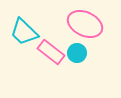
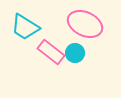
cyan trapezoid: moved 1 px right, 5 px up; rotated 12 degrees counterclockwise
cyan circle: moved 2 px left
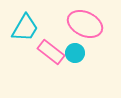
cyan trapezoid: moved 1 px down; rotated 92 degrees counterclockwise
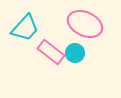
cyan trapezoid: rotated 12 degrees clockwise
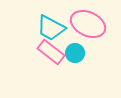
pink ellipse: moved 3 px right
cyan trapezoid: moved 26 px right; rotated 76 degrees clockwise
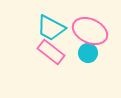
pink ellipse: moved 2 px right, 7 px down
cyan circle: moved 13 px right
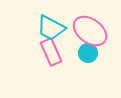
pink ellipse: rotated 12 degrees clockwise
pink rectangle: rotated 28 degrees clockwise
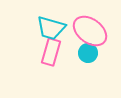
cyan trapezoid: rotated 12 degrees counterclockwise
pink rectangle: rotated 40 degrees clockwise
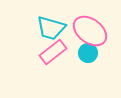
pink rectangle: moved 2 px right; rotated 36 degrees clockwise
